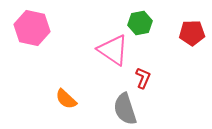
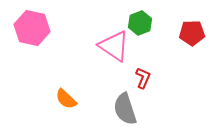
green hexagon: rotated 10 degrees counterclockwise
pink triangle: moved 1 px right, 4 px up
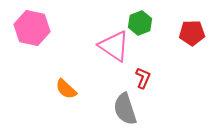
orange semicircle: moved 10 px up
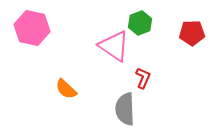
gray semicircle: rotated 16 degrees clockwise
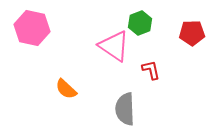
red L-shape: moved 8 px right, 8 px up; rotated 35 degrees counterclockwise
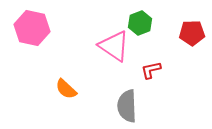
red L-shape: rotated 90 degrees counterclockwise
gray semicircle: moved 2 px right, 3 px up
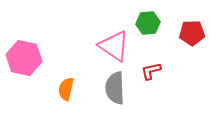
green hexagon: moved 8 px right; rotated 15 degrees clockwise
pink hexagon: moved 8 px left, 30 px down
red L-shape: moved 1 px down
orange semicircle: rotated 60 degrees clockwise
gray semicircle: moved 12 px left, 18 px up
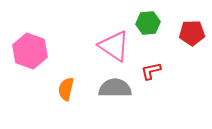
pink hexagon: moved 6 px right, 7 px up; rotated 8 degrees clockwise
gray semicircle: rotated 92 degrees clockwise
